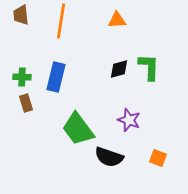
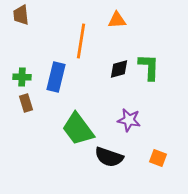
orange line: moved 20 px right, 20 px down
purple star: rotated 10 degrees counterclockwise
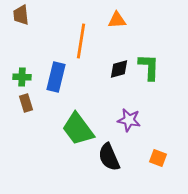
black semicircle: rotated 48 degrees clockwise
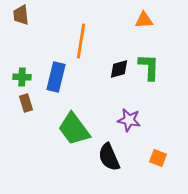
orange triangle: moved 27 px right
green trapezoid: moved 4 px left
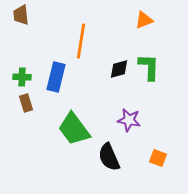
orange triangle: rotated 18 degrees counterclockwise
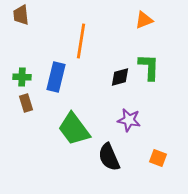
black diamond: moved 1 px right, 8 px down
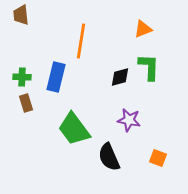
orange triangle: moved 1 px left, 9 px down
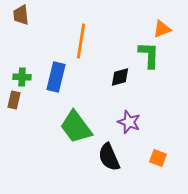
orange triangle: moved 19 px right
green L-shape: moved 12 px up
brown rectangle: moved 12 px left, 3 px up; rotated 30 degrees clockwise
purple star: moved 2 px down; rotated 10 degrees clockwise
green trapezoid: moved 2 px right, 2 px up
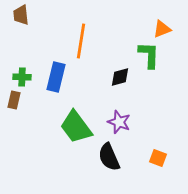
purple star: moved 10 px left
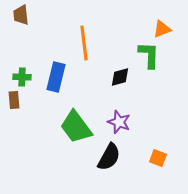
orange line: moved 3 px right, 2 px down; rotated 16 degrees counterclockwise
brown rectangle: rotated 18 degrees counterclockwise
black semicircle: rotated 128 degrees counterclockwise
